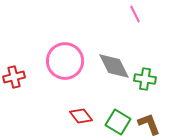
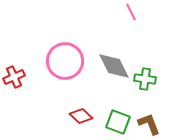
pink line: moved 4 px left, 2 px up
red cross: rotated 10 degrees counterclockwise
red diamond: rotated 10 degrees counterclockwise
green square: rotated 10 degrees counterclockwise
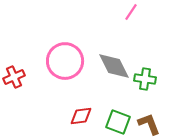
pink line: rotated 60 degrees clockwise
red diamond: rotated 50 degrees counterclockwise
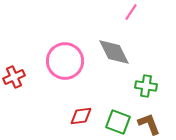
gray diamond: moved 14 px up
green cross: moved 1 px right, 7 px down
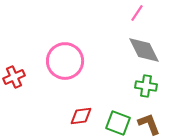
pink line: moved 6 px right, 1 px down
gray diamond: moved 30 px right, 2 px up
green square: moved 1 px down
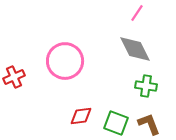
gray diamond: moved 9 px left, 1 px up
green square: moved 2 px left
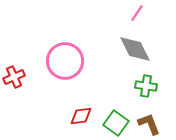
green square: rotated 15 degrees clockwise
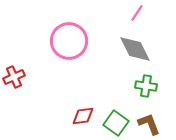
pink circle: moved 4 px right, 20 px up
red diamond: moved 2 px right
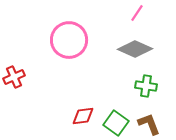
pink circle: moved 1 px up
gray diamond: rotated 40 degrees counterclockwise
